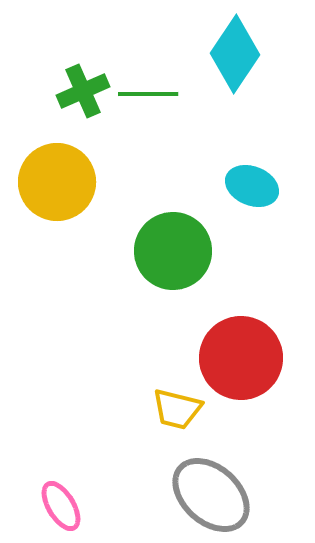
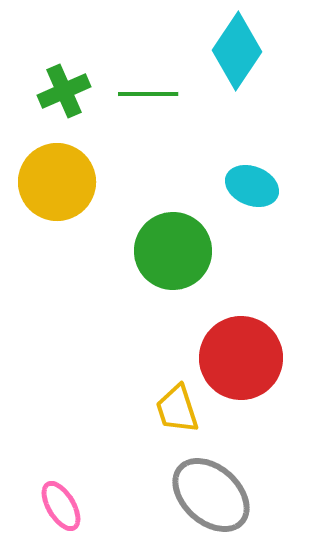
cyan diamond: moved 2 px right, 3 px up
green cross: moved 19 px left
yellow trapezoid: rotated 58 degrees clockwise
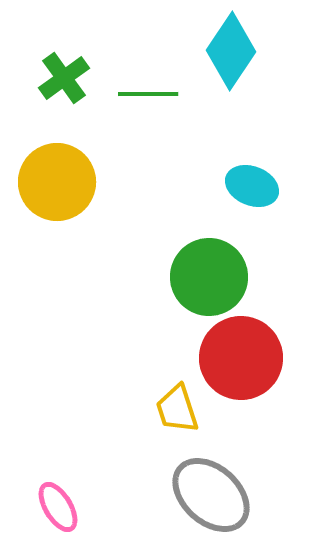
cyan diamond: moved 6 px left
green cross: moved 13 px up; rotated 12 degrees counterclockwise
green circle: moved 36 px right, 26 px down
pink ellipse: moved 3 px left, 1 px down
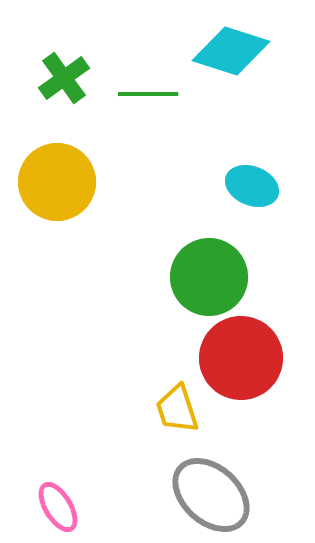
cyan diamond: rotated 74 degrees clockwise
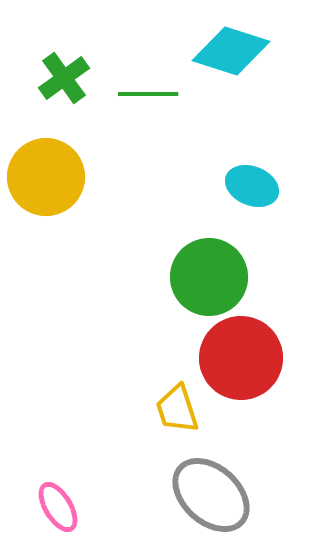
yellow circle: moved 11 px left, 5 px up
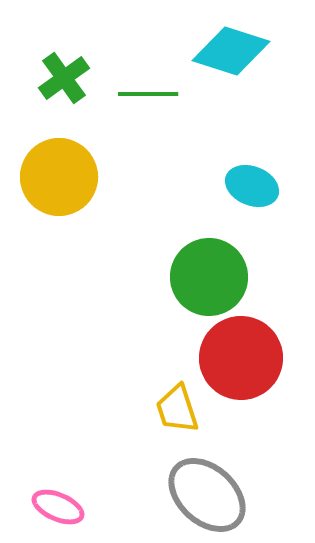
yellow circle: moved 13 px right
gray ellipse: moved 4 px left
pink ellipse: rotated 36 degrees counterclockwise
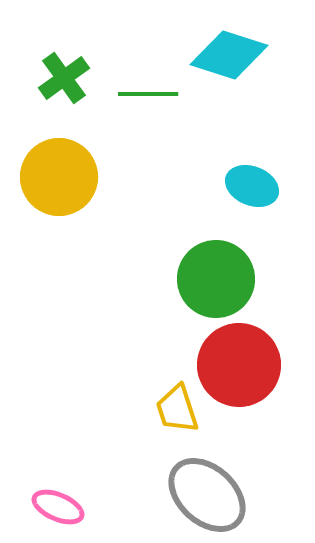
cyan diamond: moved 2 px left, 4 px down
green circle: moved 7 px right, 2 px down
red circle: moved 2 px left, 7 px down
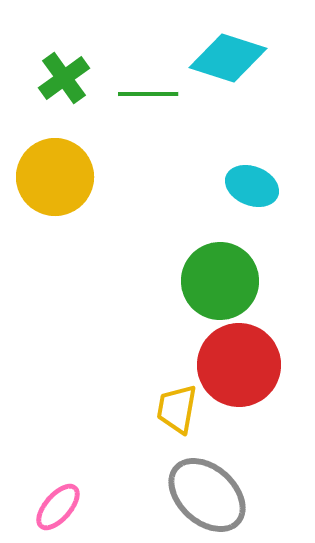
cyan diamond: moved 1 px left, 3 px down
yellow circle: moved 4 px left
green circle: moved 4 px right, 2 px down
yellow trapezoid: rotated 28 degrees clockwise
pink ellipse: rotated 72 degrees counterclockwise
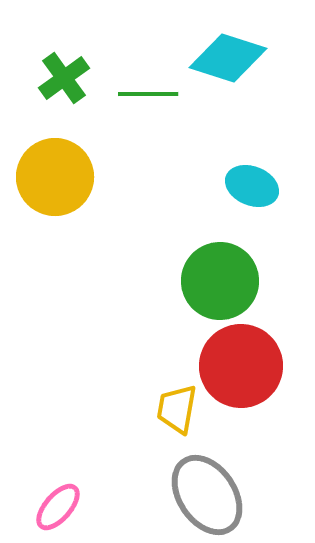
red circle: moved 2 px right, 1 px down
gray ellipse: rotated 14 degrees clockwise
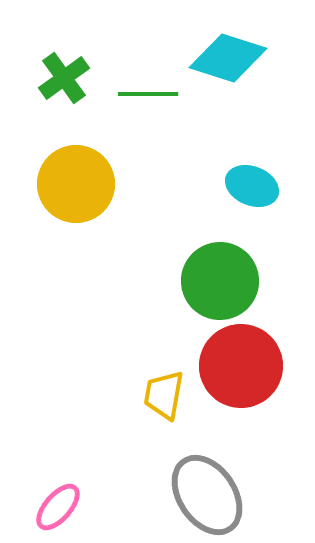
yellow circle: moved 21 px right, 7 px down
yellow trapezoid: moved 13 px left, 14 px up
